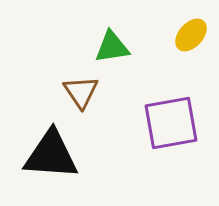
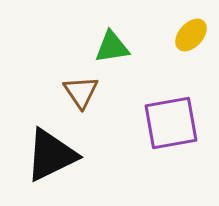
black triangle: rotated 30 degrees counterclockwise
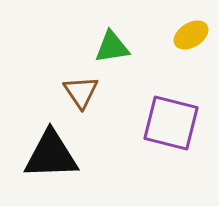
yellow ellipse: rotated 16 degrees clockwise
purple square: rotated 24 degrees clockwise
black triangle: rotated 24 degrees clockwise
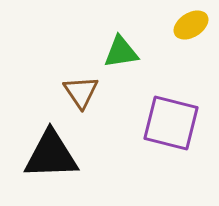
yellow ellipse: moved 10 px up
green triangle: moved 9 px right, 5 px down
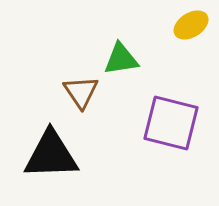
green triangle: moved 7 px down
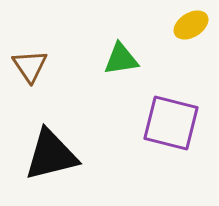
brown triangle: moved 51 px left, 26 px up
black triangle: rotated 12 degrees counterclockwise
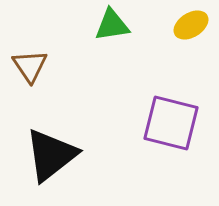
green triangle: moved 9 px left, 34 px up
black triangle: rotated 24 degrees counterclockwise
